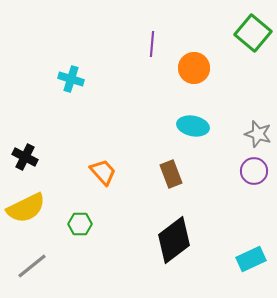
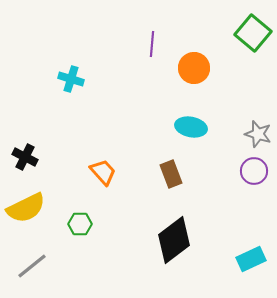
cyan ellipse: moved 2 px left, 1 px down
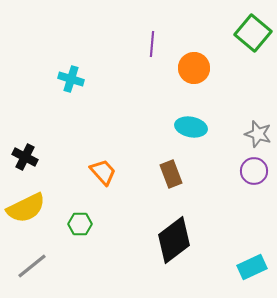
cyan rectangle: moved 1 px right, 8 px down
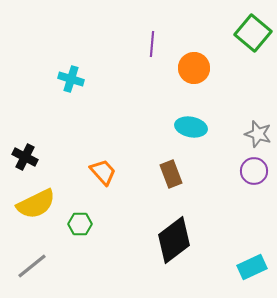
yellow semicircle: moved 10 px right, 4 px up
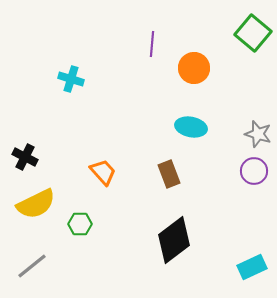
brown rectangle: moved 2 px left
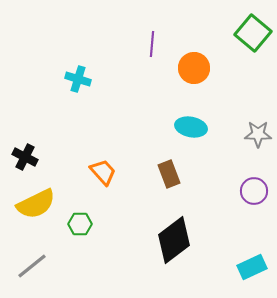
cyan cross: moved 7 px right
gray star: rotated 16 degrees counterclockwise
purple circle: moved 20 px down
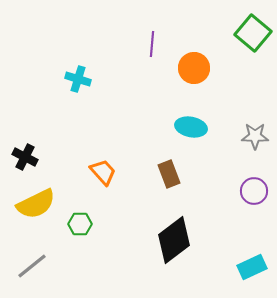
gray star: moved 3 px left, 2 px down
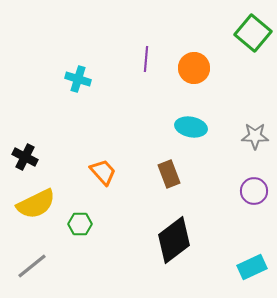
purple line: moved 6 px left, 15 px down
